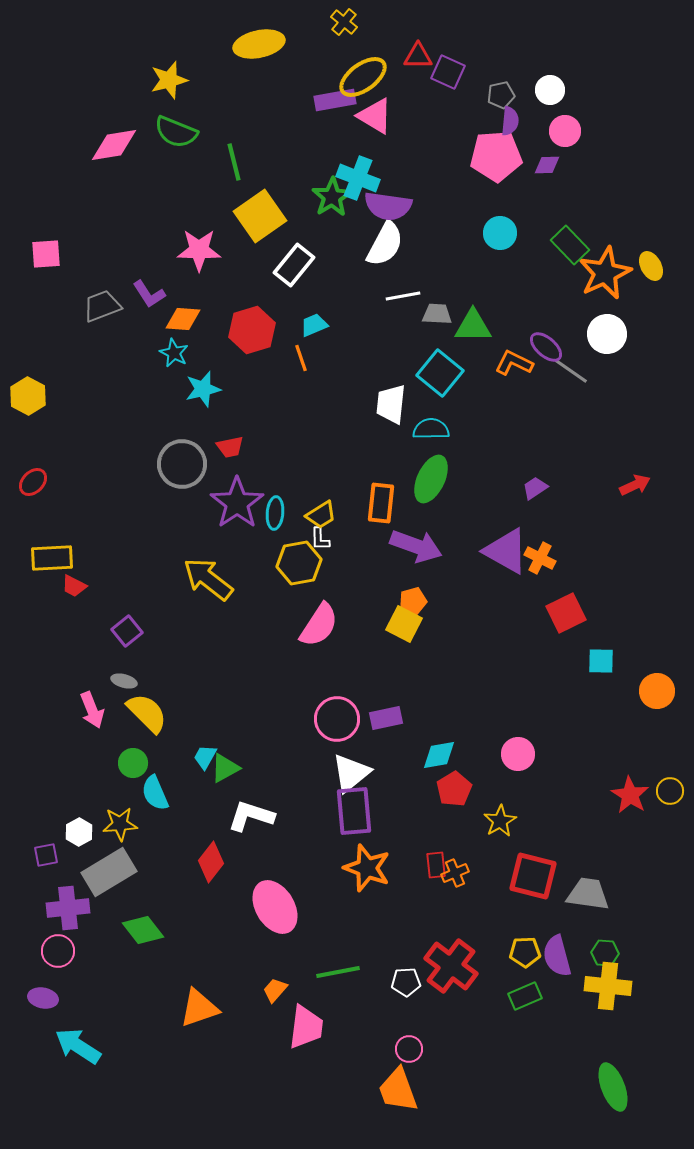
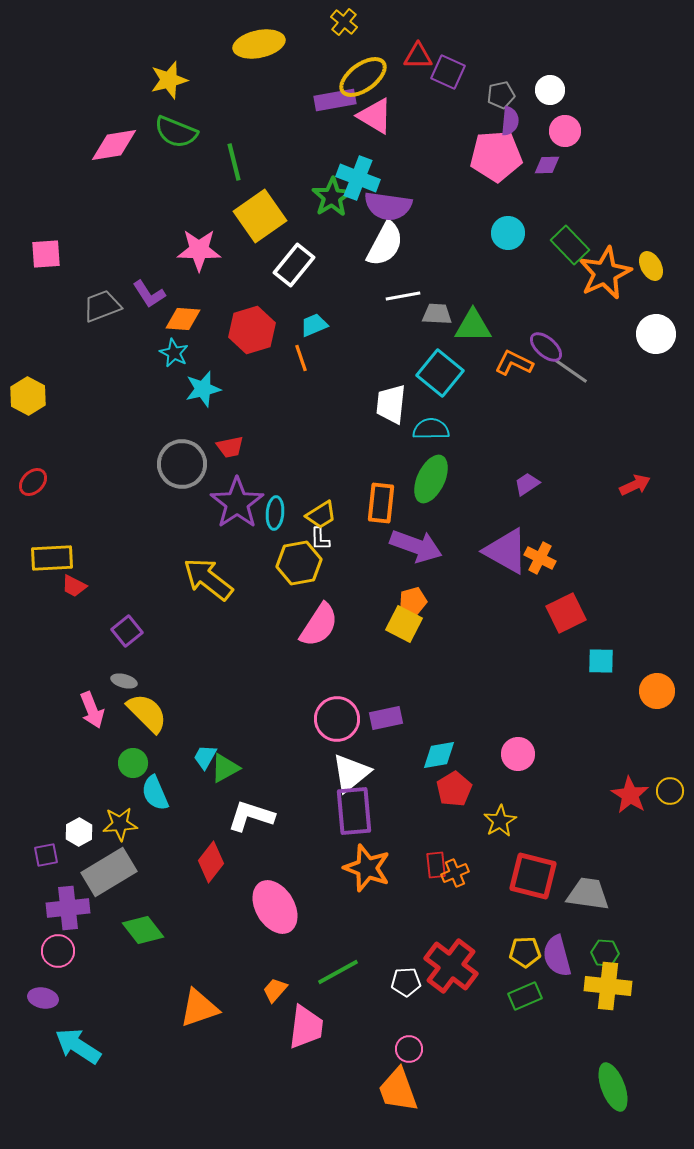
cyan circle at (500, 233): moved 8 px right
white circle at (607, 334): moved 49 px right
purple trapezoid at (535, 488): moved 8 px left, 4 px up
green line at (338, 972): rotated 18 degrees counterclockwise
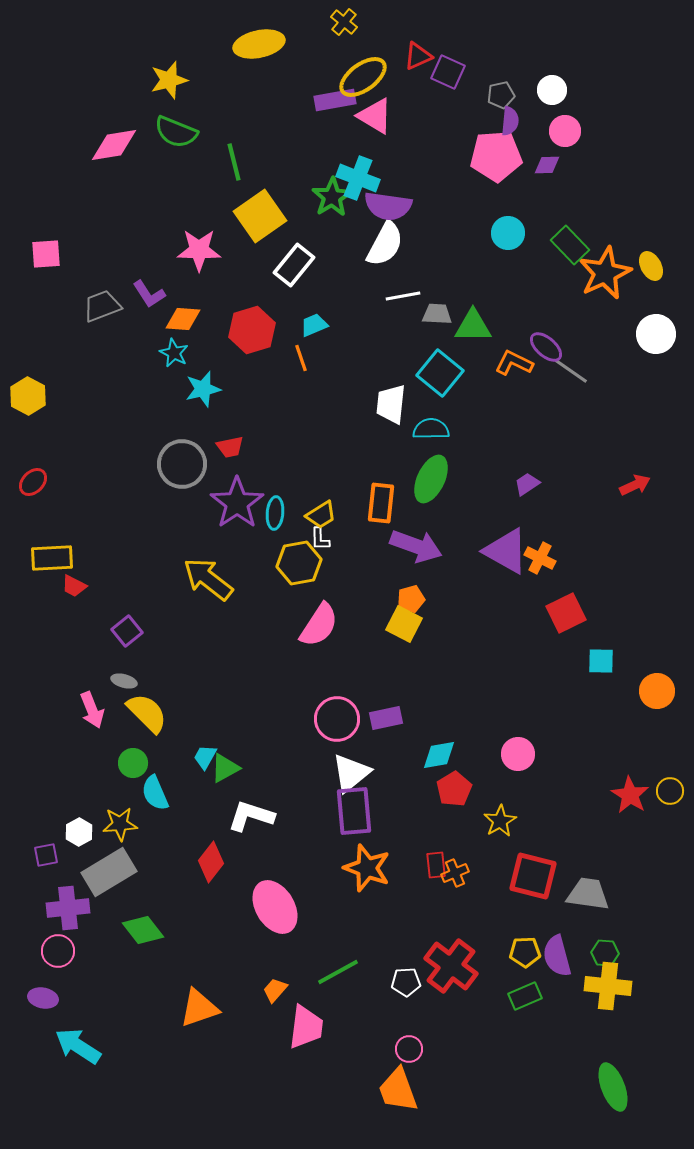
red triangle at (418, 56): rotated 24 degrees counterclockwise
white circle at (550, 90): moved 2 px right
orange pentagon at (413, 601): moved 2 px left, 2 px up
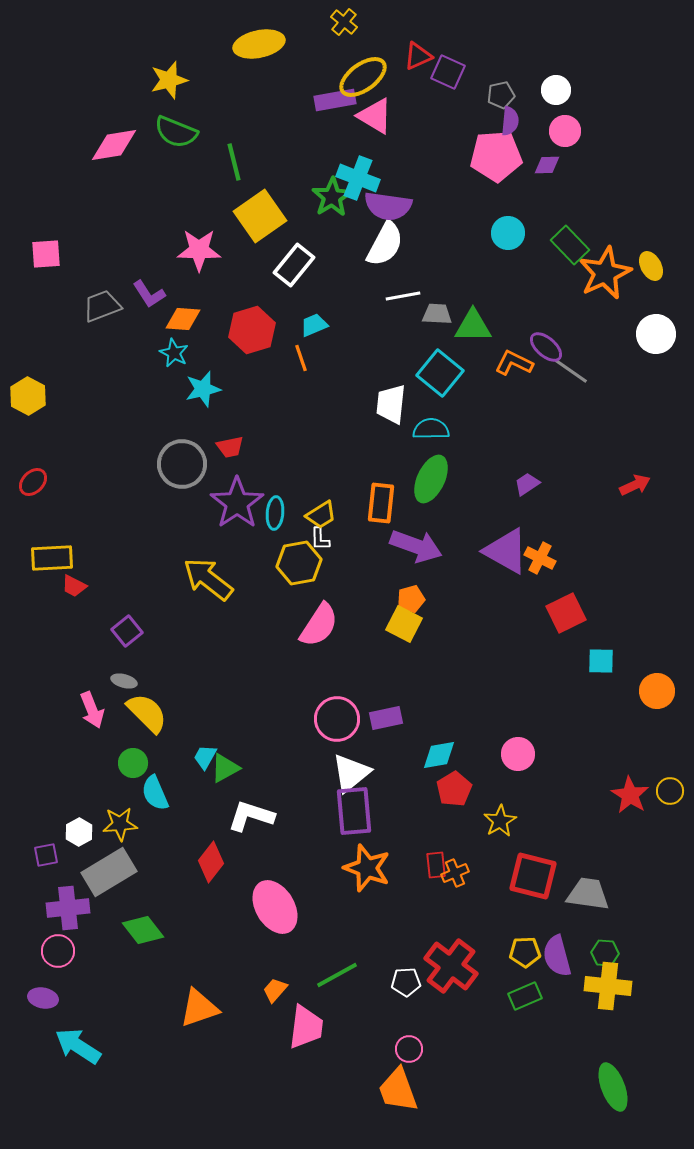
white circle at (552, 90): moved 4 px right
green line at (338, 972): moved 1 px left, 3 px down
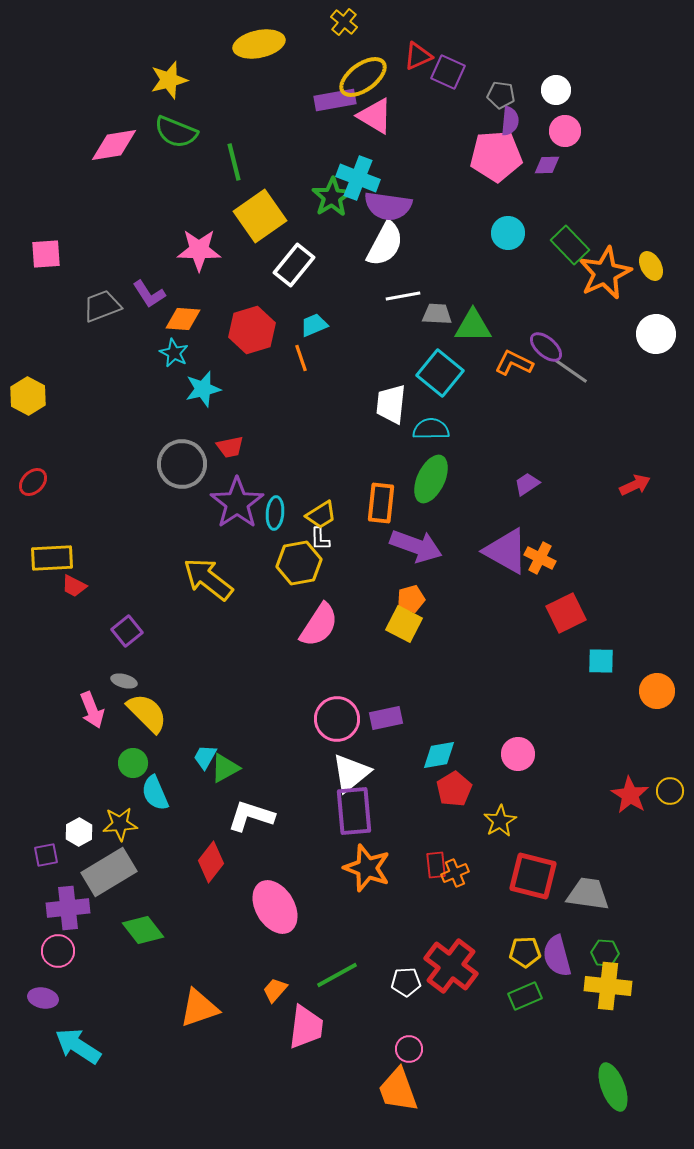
gray pentagon at (501, 95): rotated 20 degrees clockwise
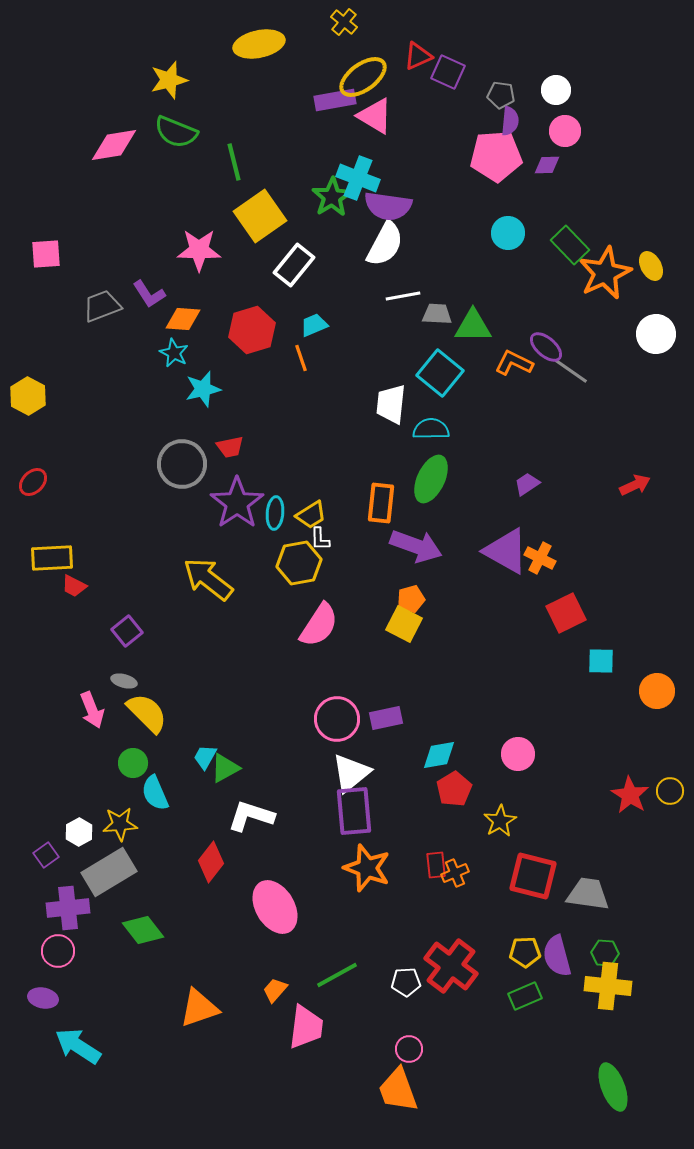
yellow trapezoid at (321, 515): moved 10 px left
purple square at (46, 855): rotated 25 degrees counterclockwise
